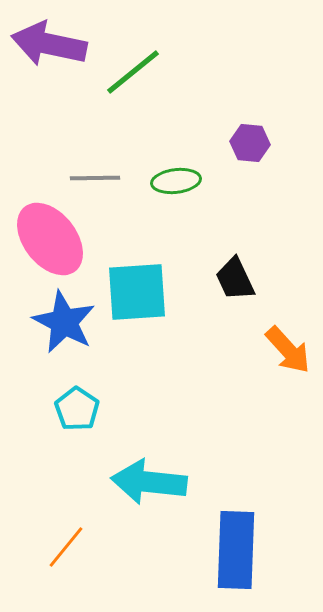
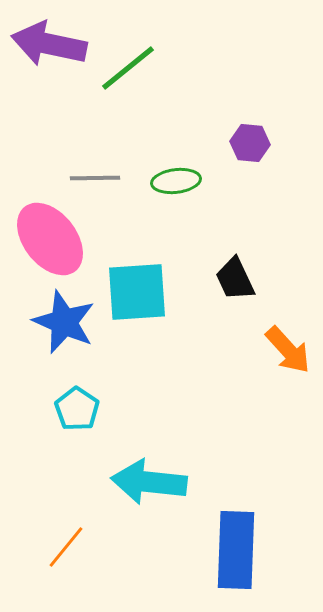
green line: moved 5 px left, 4 px up
blue star: rotated 4 degrees counterclockwise
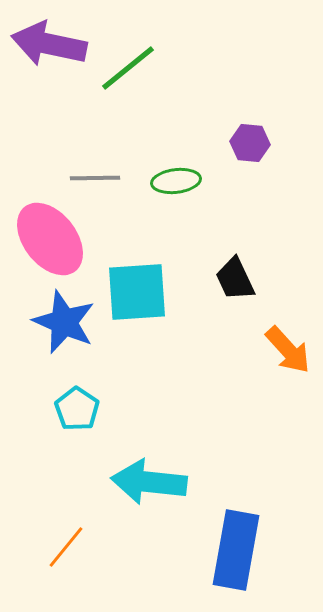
blue rectangle: rotated 8 degrees clockwise
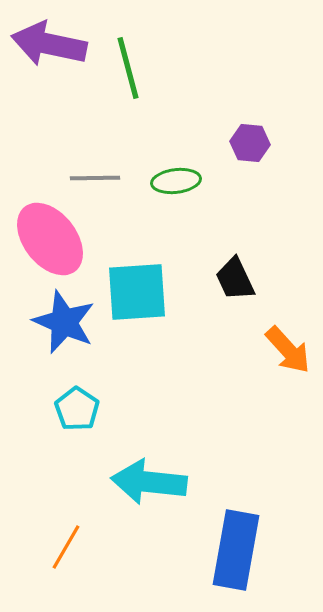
green line: rotated 66 degrees counterclockwise
orange line: rotated 9 degrees counterclockwise
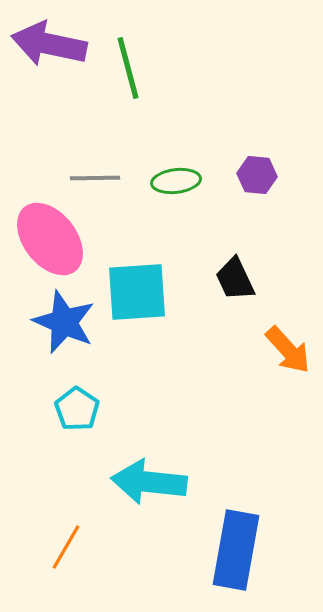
purple hexagon: moved 7 px right, 32 px down
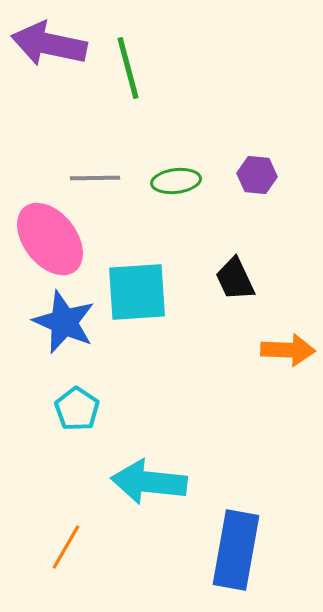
orange arrow: rotated 46 degrees counterclockwise
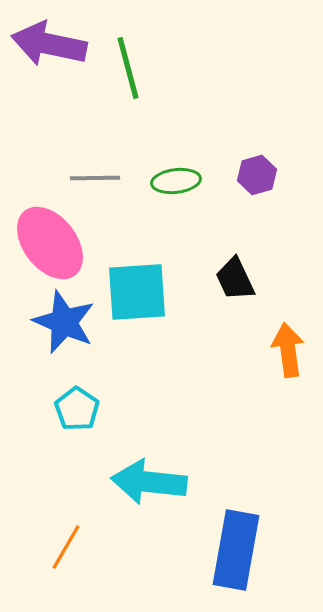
purple hexagon: rotated 21 degrees counterclockwise
pink ellipse: moved 4 px down
orange arrow: rotated 100 degrees counterclockwise
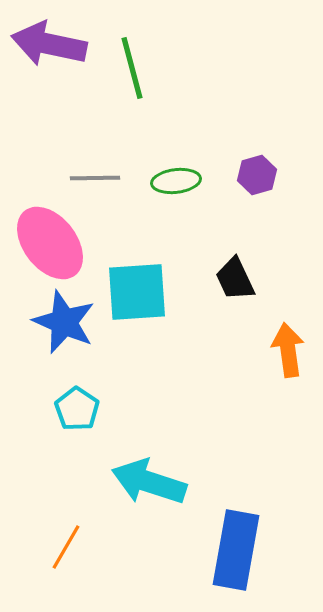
green line: moved 4 px right
cyan arrow: rotated 12 degrees clockwise
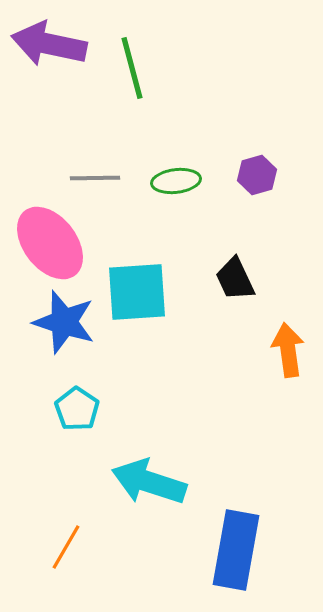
blue star: rotated 6 degrees counterclockwise
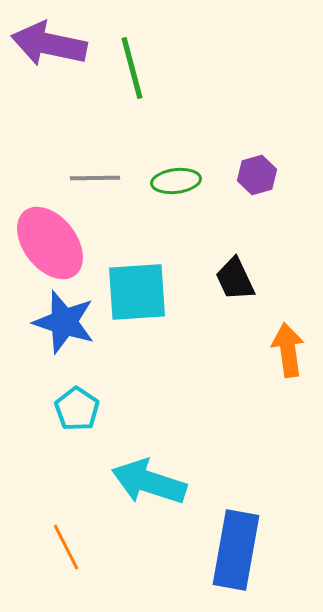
orange line: rotated 57 degrees counterclockwise
